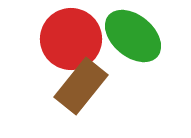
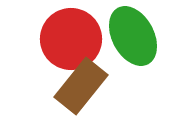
green ellipse: rotated 22 degrees clockwise
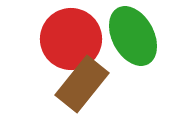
brown rectangle: moved 1 px right, 2 px up
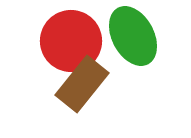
red circle: moved 2 px down
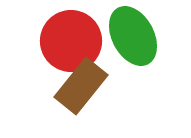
brown rectangle: moved 1 px left, 2 px down
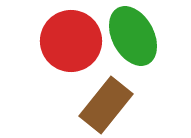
brown rectangle: moved 25 px right, 19 px down
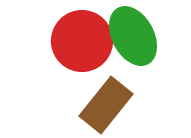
red circle: moved 11 px right
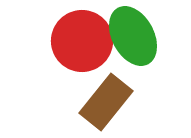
brown rectangle: moved 3 px up
